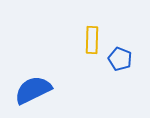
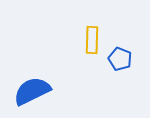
blue semicircle: moved 1 px left, 1 px down
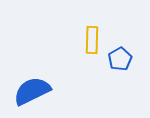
blue pentagon: rotated 20 degrees clockwise
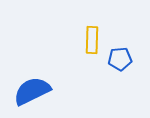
blue pentagon: rotated 25 degrees clockwise
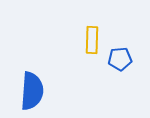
blue semicircle: rotated 120 degrees clockwise
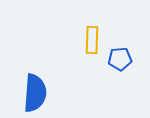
blue semicircle: moved 3 px right, 2 px down
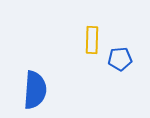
blue semicircle: moved 3 px up
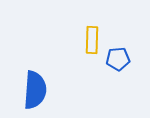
blue pentagon: moved 2 px left
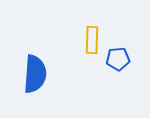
blue semicircle: moved 16 px up
